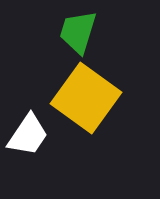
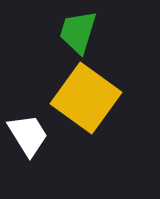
white trapezoid: rotated 66 degrees counterclockwise
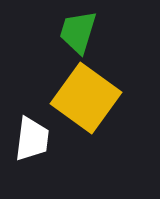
white trapezoid: moved 4 px right, 4 px down; rotated 39 degrees clockwise
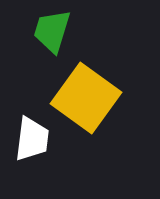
green trapezoid: moved 26 px left, 1 px up
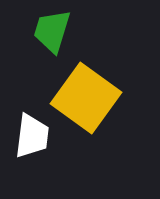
white trapezoid: moved 3 px up
